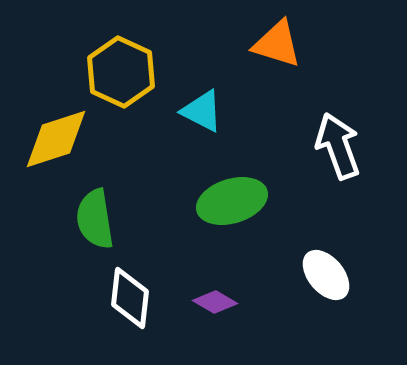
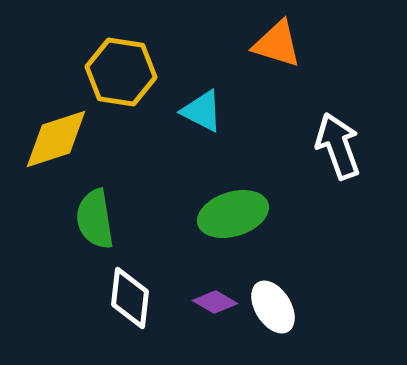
yellow hexagon: rotated 16 degrees counterclockwise
green ellipse: moved 1 px right, 13 px down
white ellipse: moved 53 px left, 32 px down; rotated 8 degrees clockwise
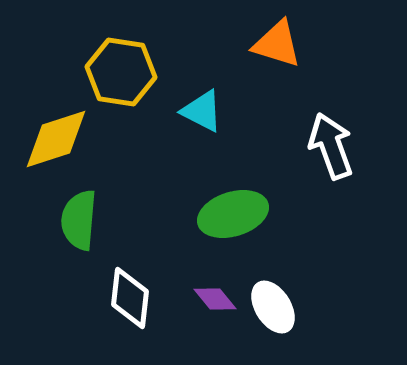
white arrow: moved 7 px left
green semicircle: moved 16 px left, 1 px down; rotated 14 degrees clockwise
purple diamond: moved 3 px up; rotated 21 degrees clockwise
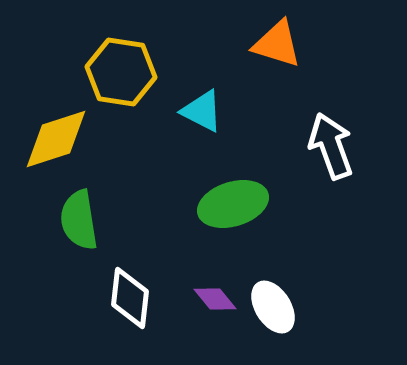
green ellipse: moved 10 px up
green semicircle: rotated 14 degrees counterclockwise
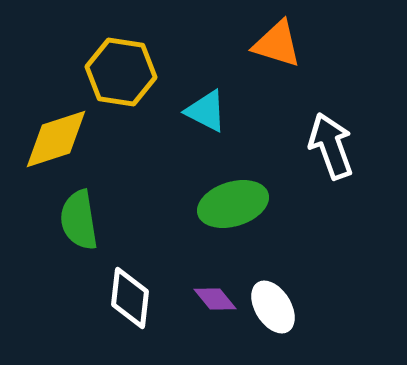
cyan triangle: moved 4 px right
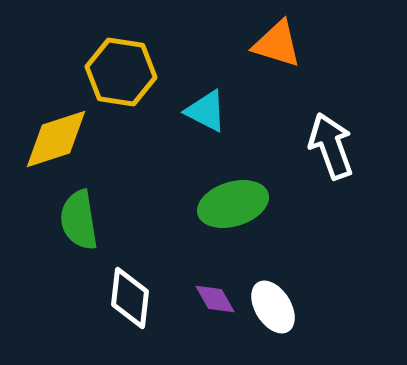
purple diamond: rotated 9 degrees clockwise
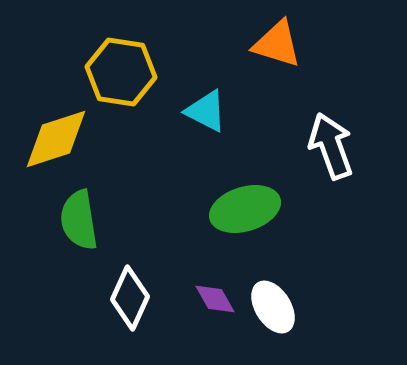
green ellipse: moved 12 px right, 5 px down
white diamond: rotated 18 degrees clockwise
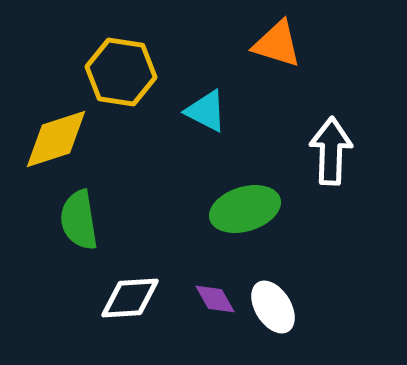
white arrow: moved 5 px down; rotated 22 degrees clockwise
white diamond: rotated 62 degrees clockwise
